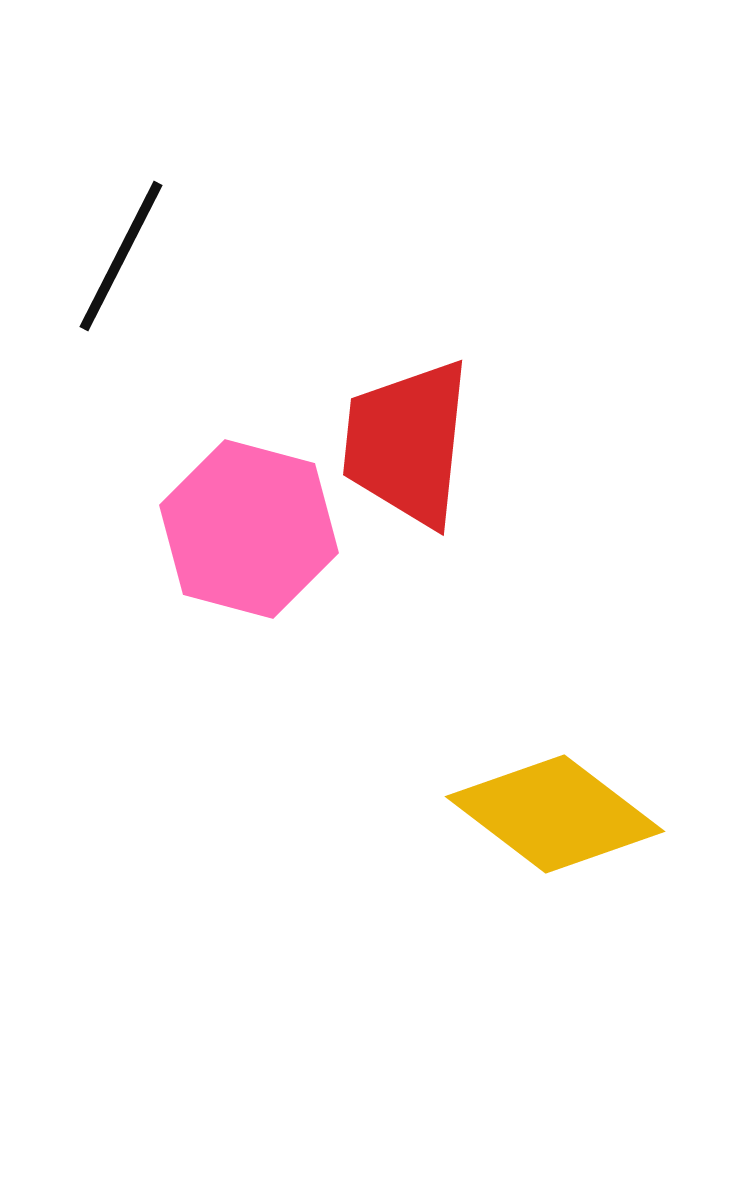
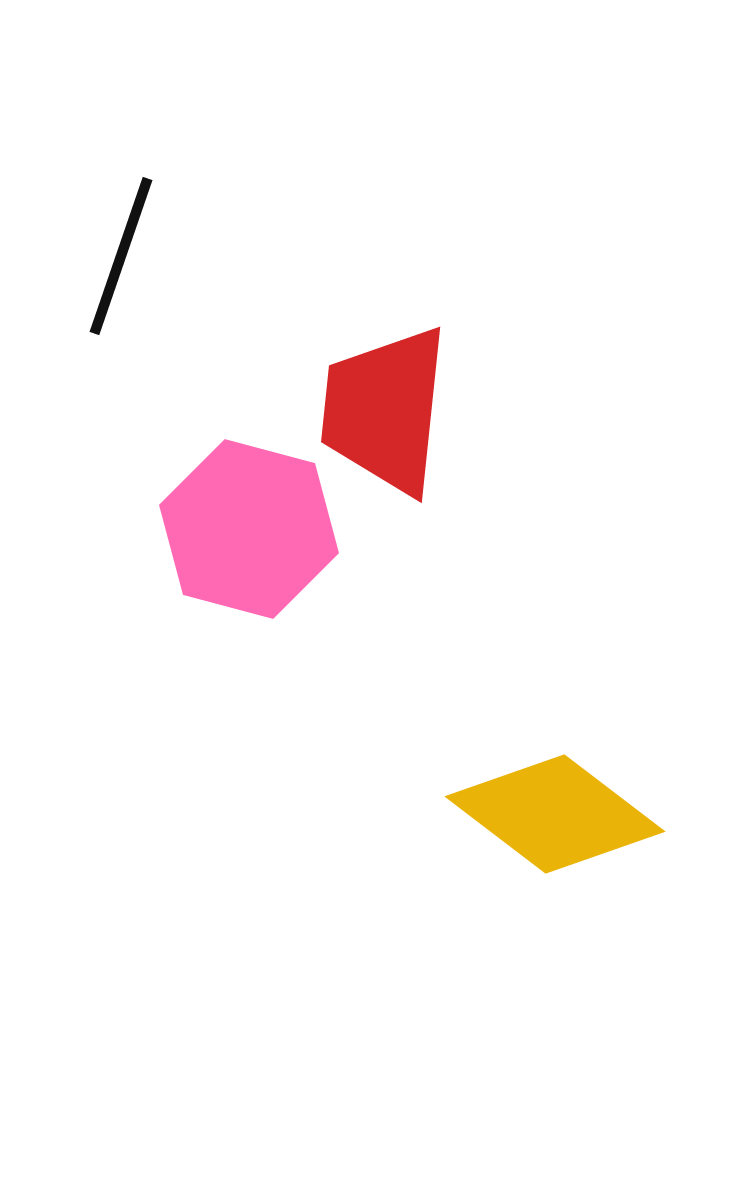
black line: rotated 8 degrees counterclockwise
red trapezoid: moved 22 px left, 33 px up
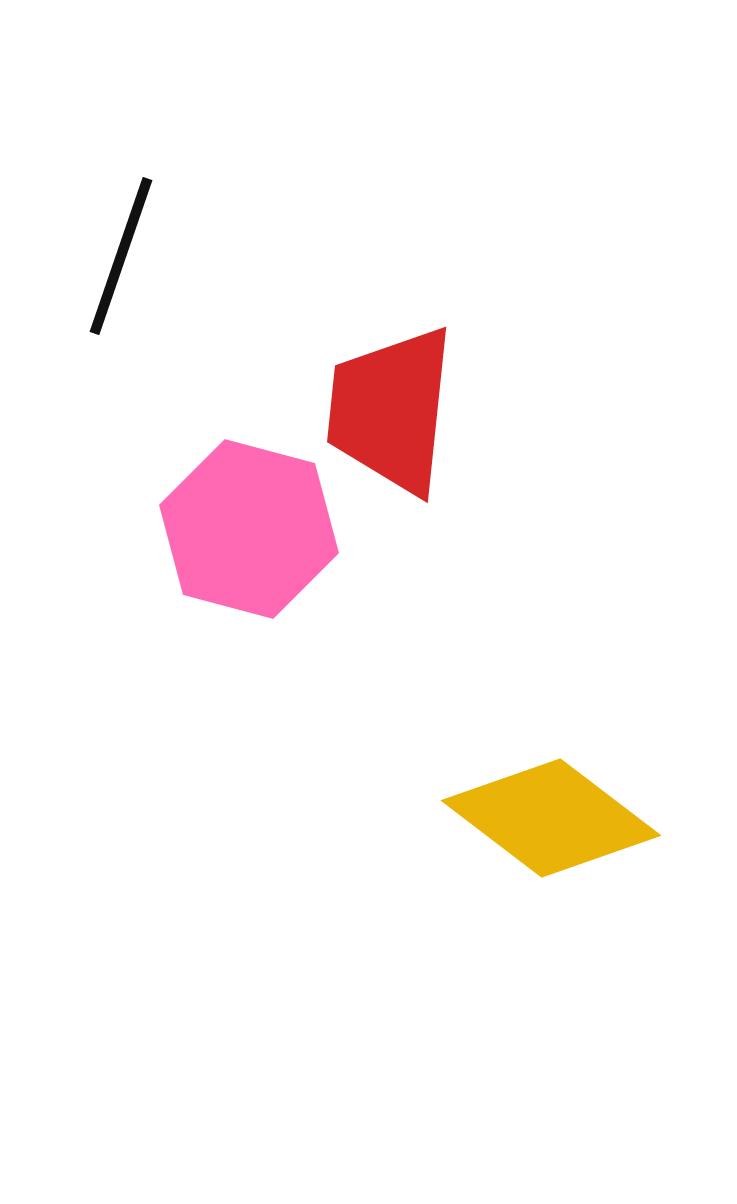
red trapezoid: moved 6 px right
yellow diamond: moved 4 px left, 4 px down
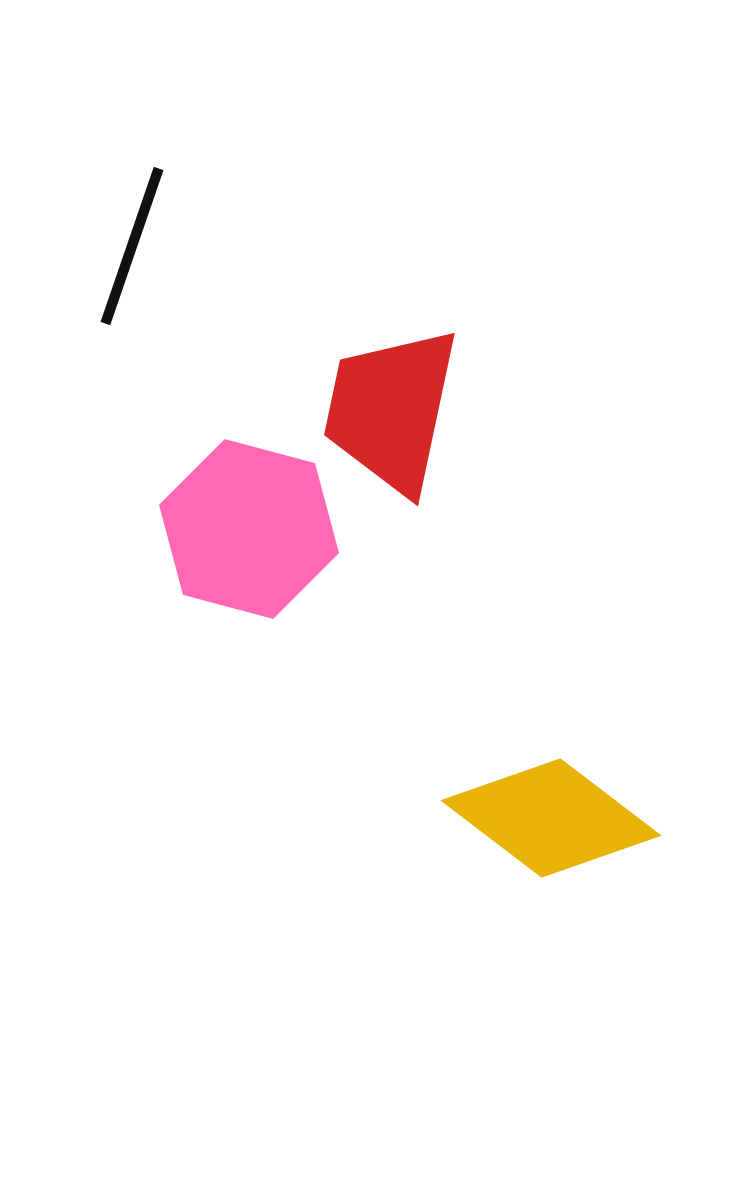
black line: moved 11 px right, 10 px up
red trapezoid: rotated 6 degrees clockwise
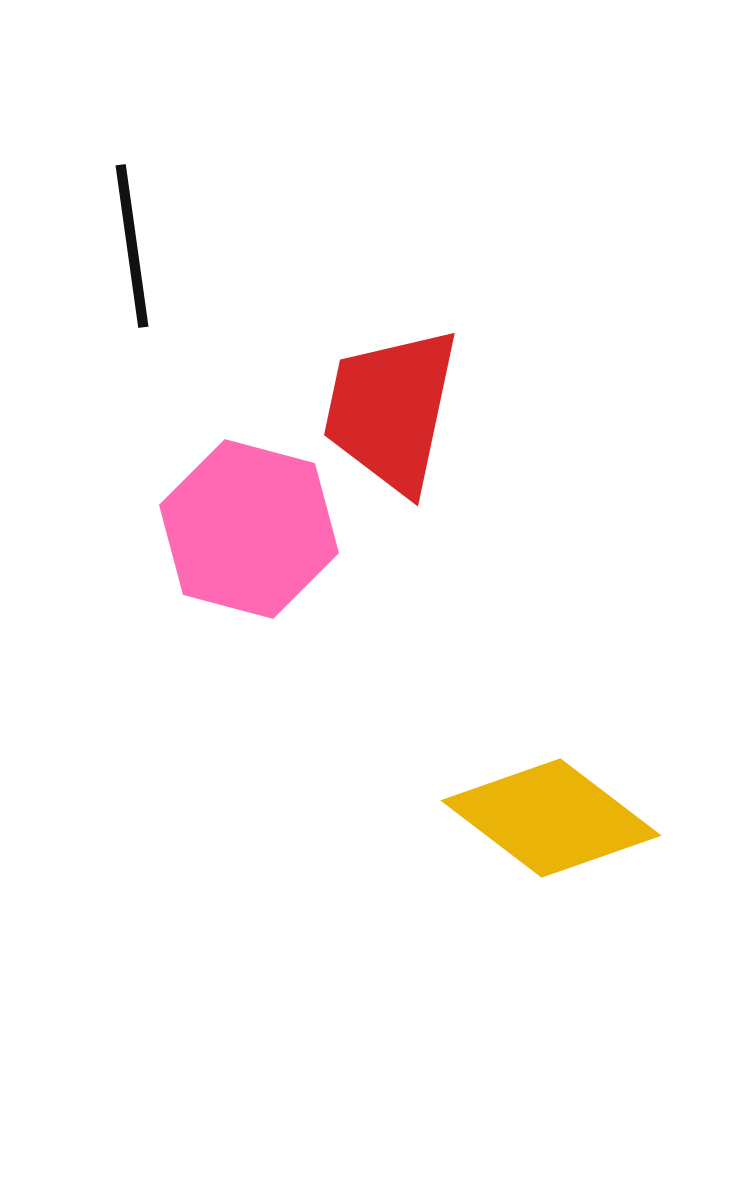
black line: rotated 27 degrees counterclockwise
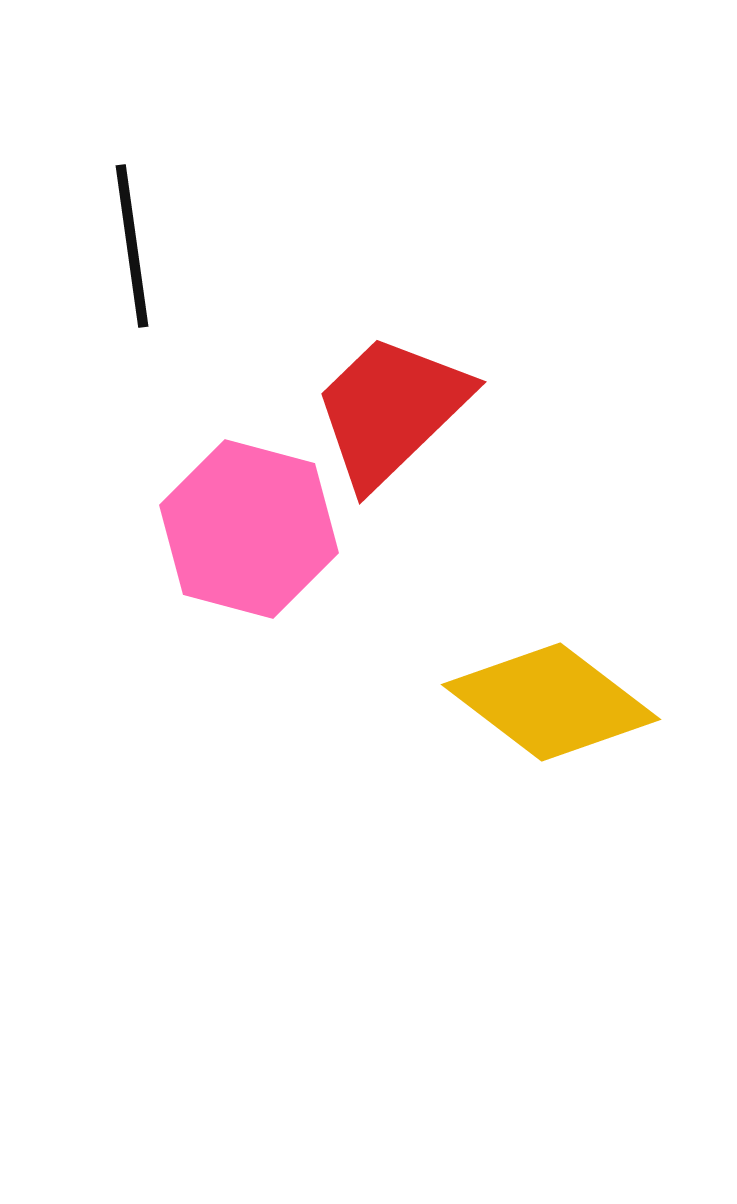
red trapezoid: rotated 34 degrees clockwise
yellow diamond: moved 116 px up
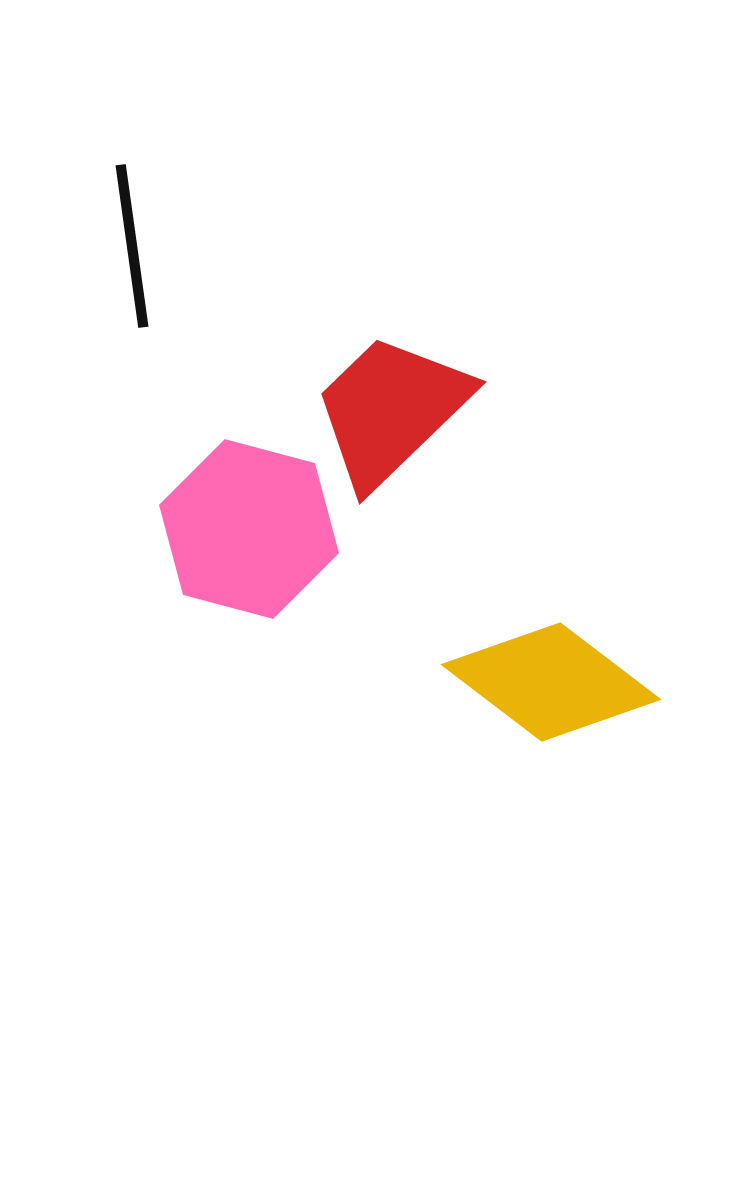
yellow diamond: moved 20 px up
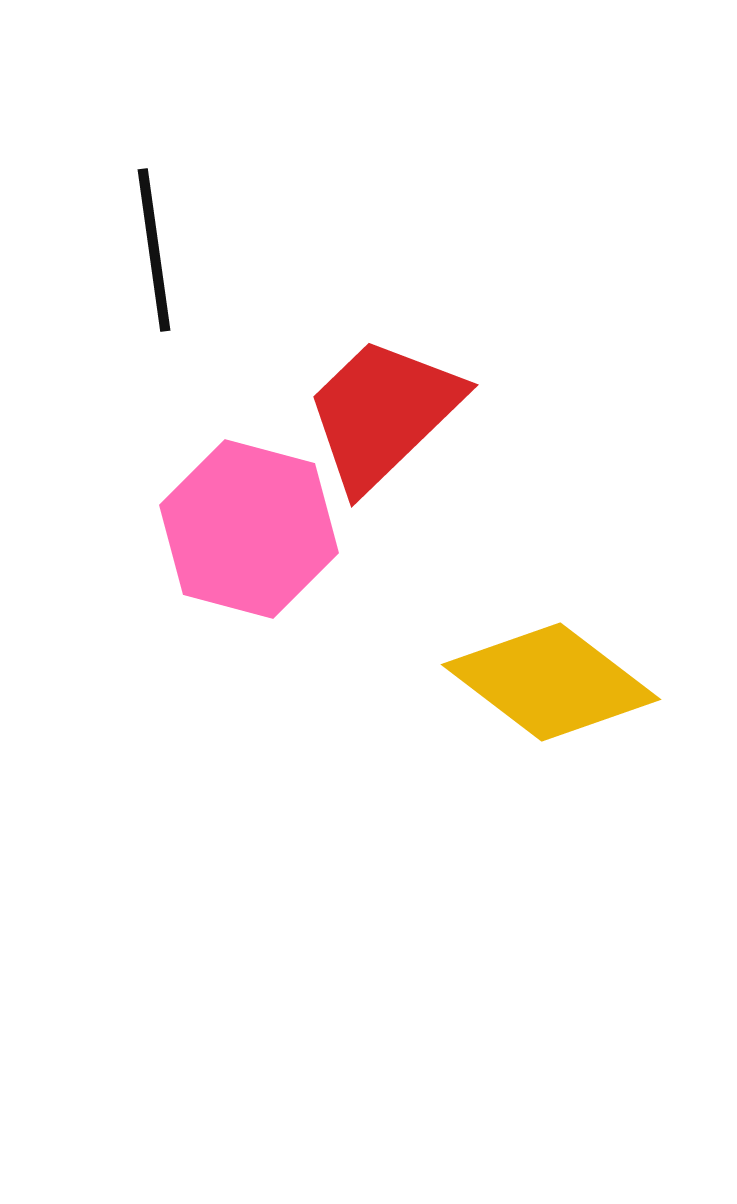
black line: moved 22 px right, 4 px down
red trapezoid: moved 8 px left, 3 px down
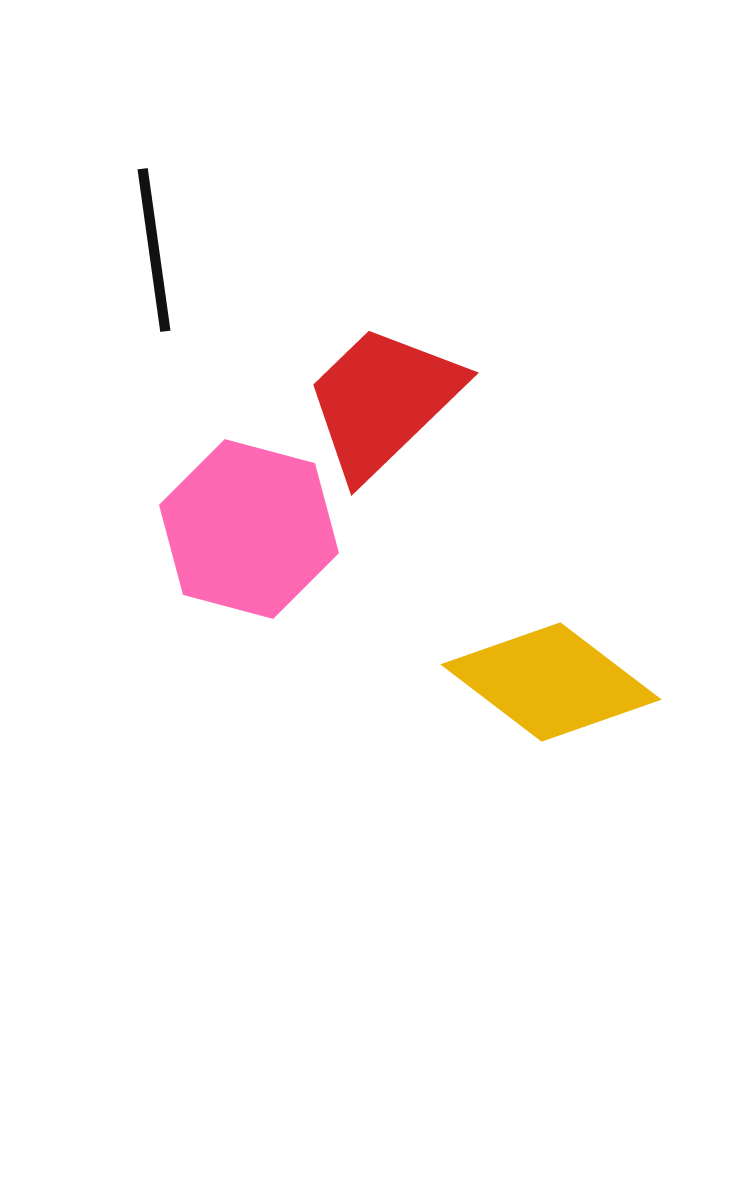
red trapezoid: moved 12 px up
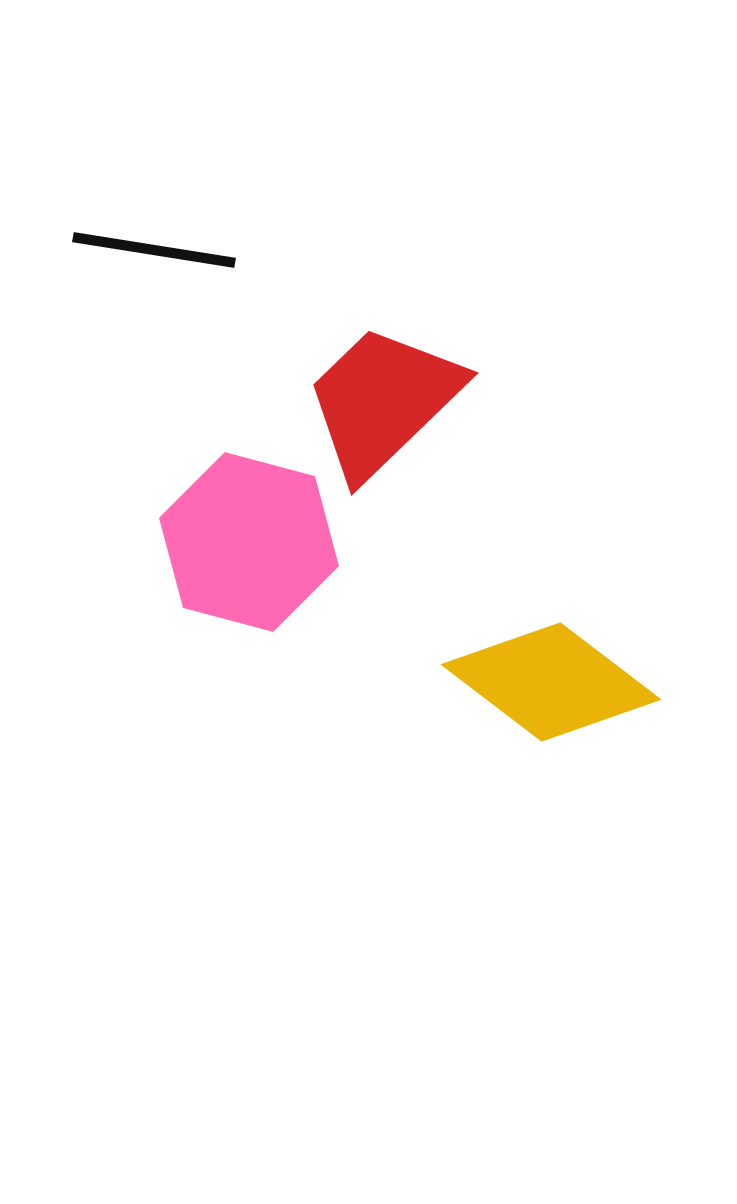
black line: rotated 73 degrees counterclockwise
pink hexagon: moved 13 px down
